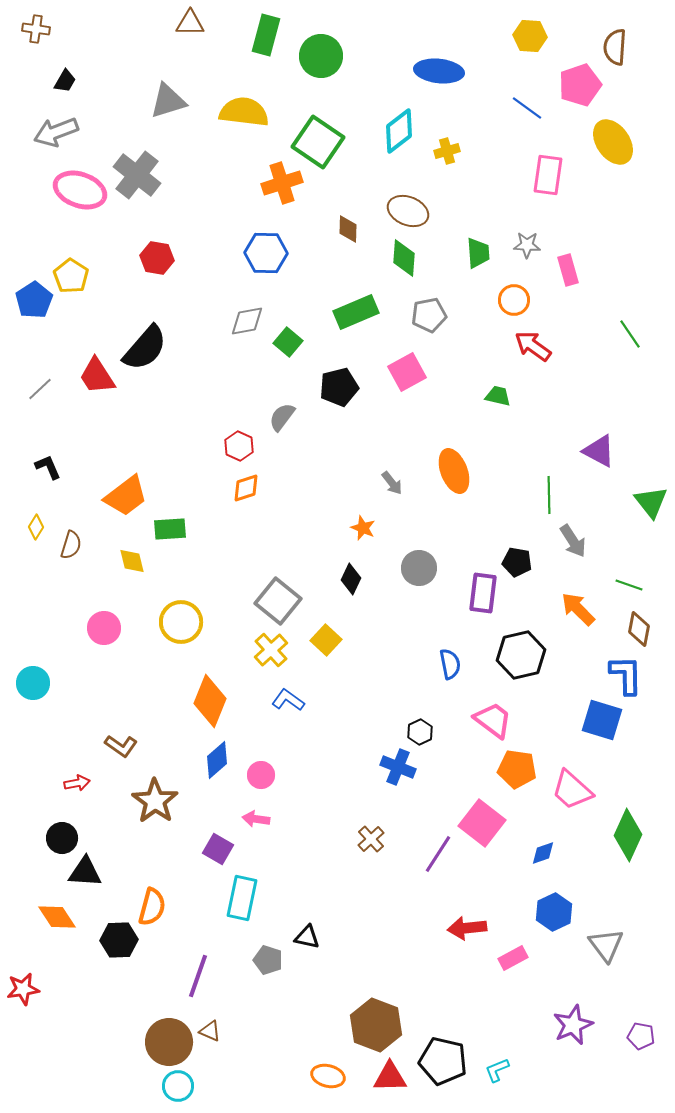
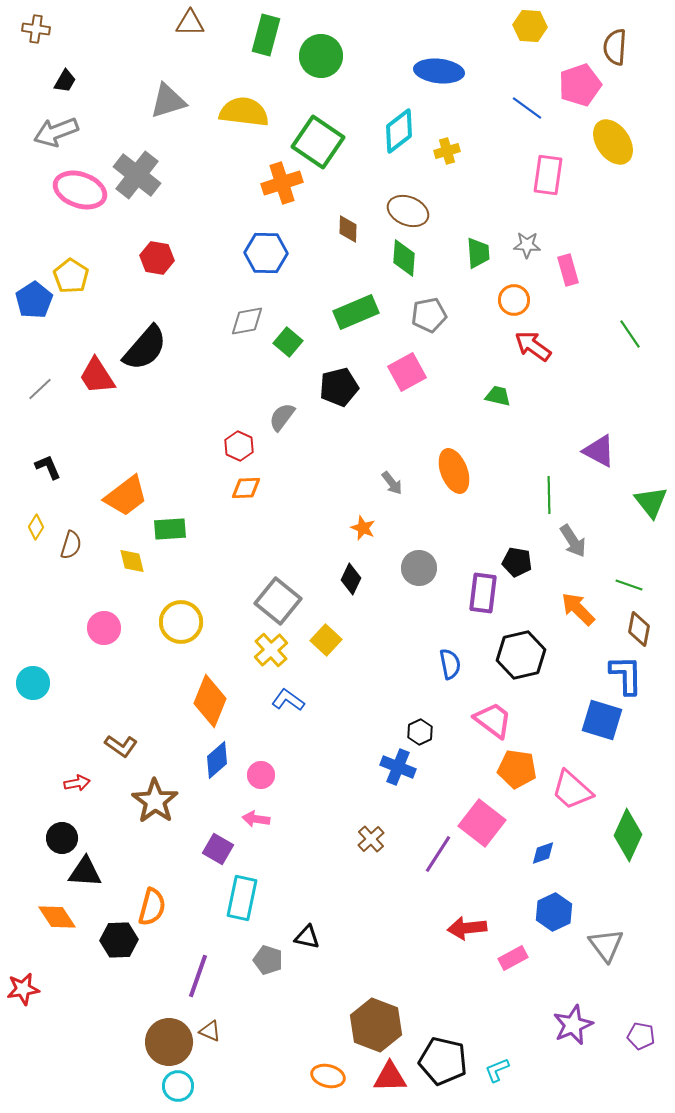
yellow hexagon at (530, 36): moved 10 px up
orange diamond at (246, 488): rotated 16 degrees clockwise
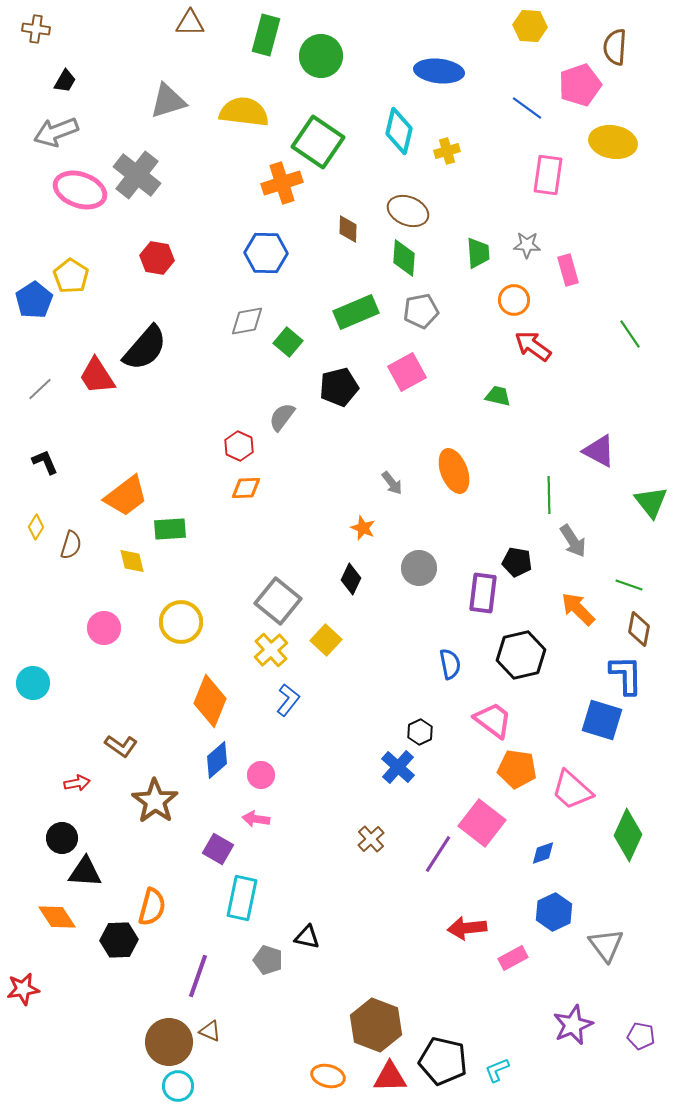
cyan diamond at (399, 131): rotated 39 degrees counterclockwise
yellow ellipse at (613, 142): rotated 45 degrees counterclockwise
gray pentagon at (429, 315): moved 8 px left, 4 px up
black L-shape at (48, 467): moved 3 px left, 5 px up
blue L-shape at (288, 700): rotated 92 degrees clockwise
blue cross at (398, 767): rotated 20 degrees clockwise
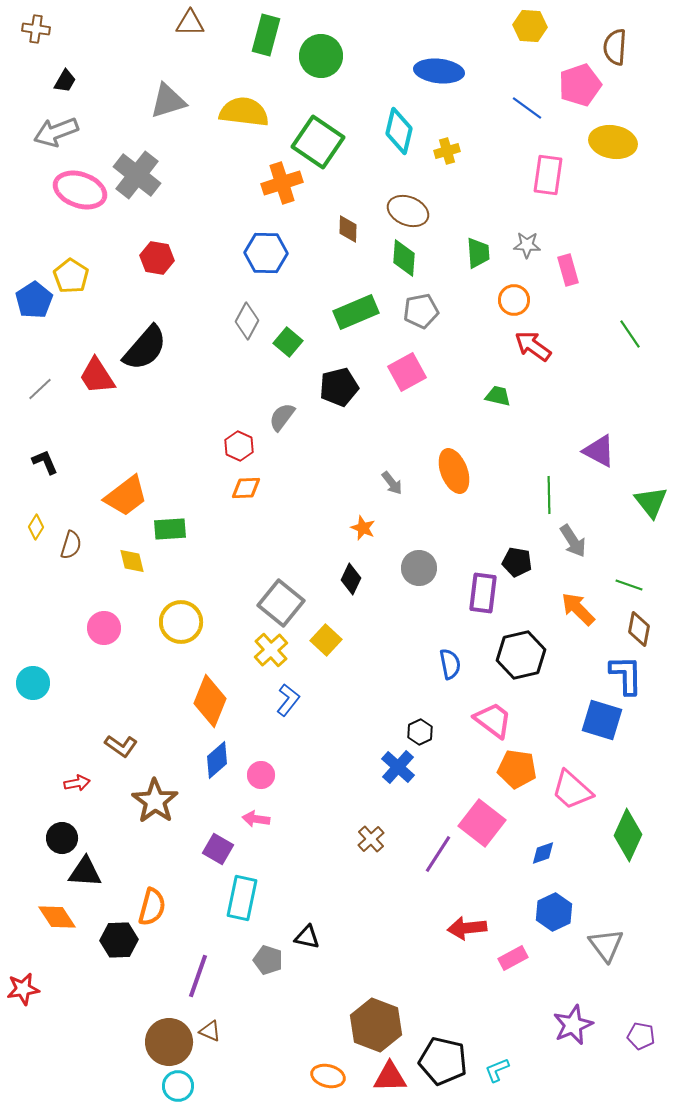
gray diamond at (247, 321): rotated 51 degrees counterclockwise
gray square at (278, 601): moved 3 px right, 2 px down
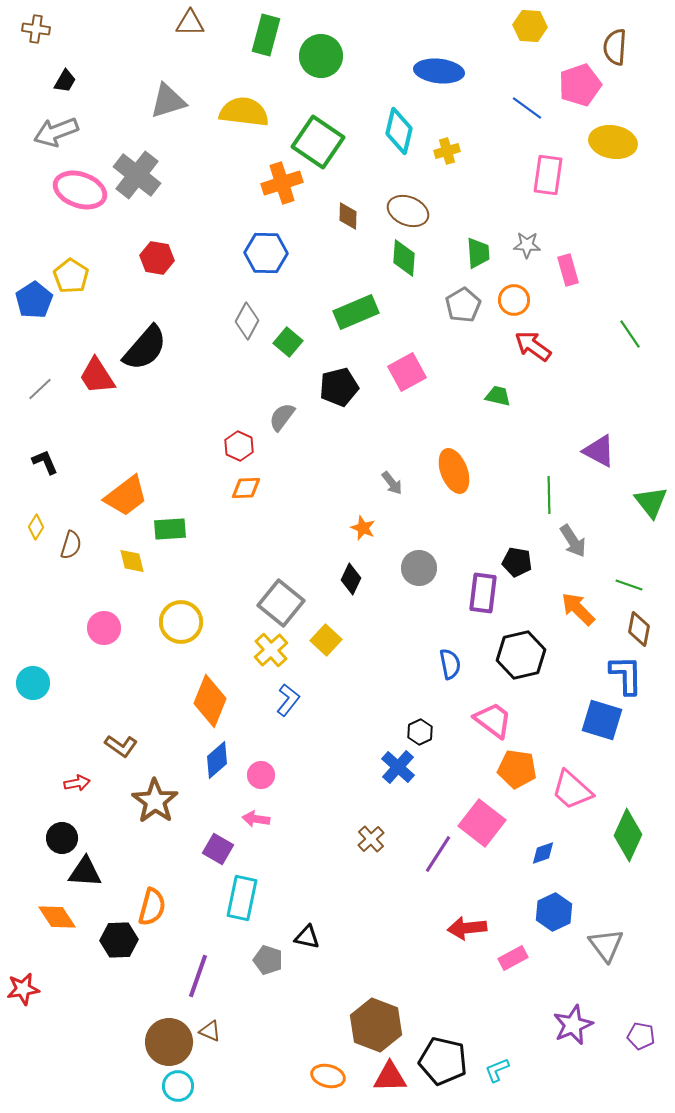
brown diamond at (348, 229): moved 13 px up
gray pentagon at (421, 311): moved 42 px right, 6 px up; rotated 20 degrees counterclockwise
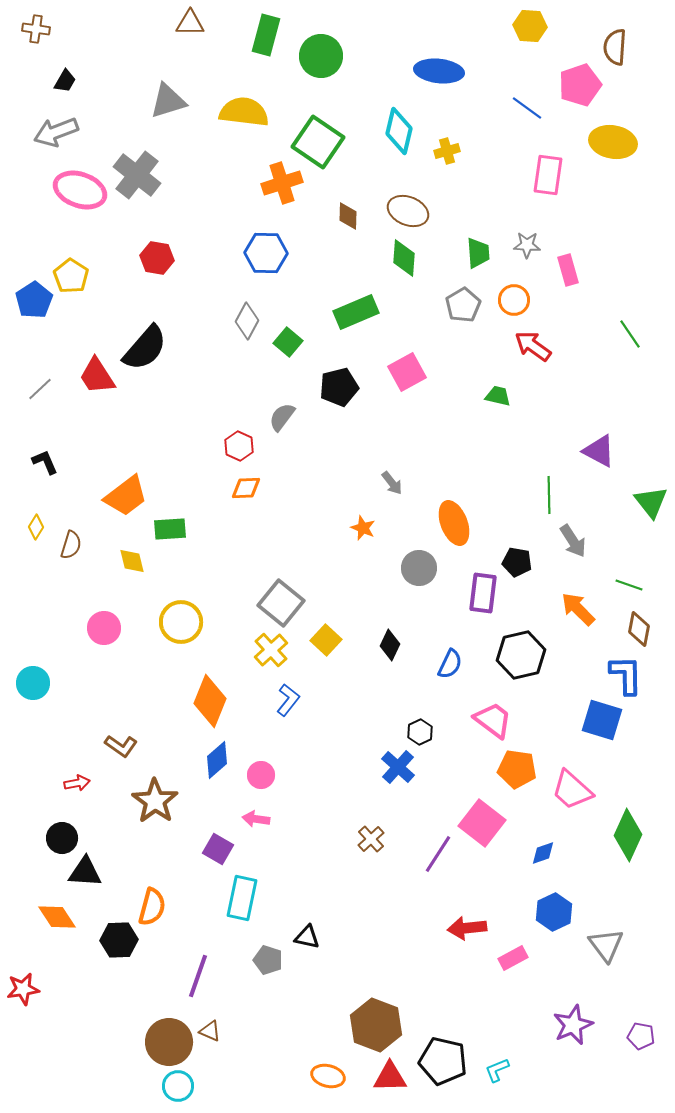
orange ellipse at (454, 471): moved 52 px down
black diamond at (351, 579): moved 39 px right, 66 px down
blue semicircle at (450, 664): rotated 36 degrees clockwise
